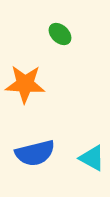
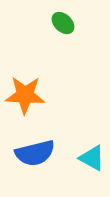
green ellipse: moved 3 px right, 11 px up
orange star: moved 11 px down
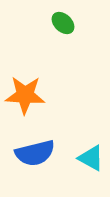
cyan triangle: moved 1 px left
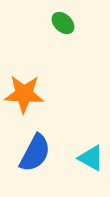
orange star: moved 1 px left, 1 px up
blue semicircle: rotated 48 degrees counterclockwise
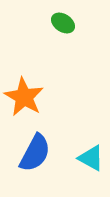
green ellipse: rotated 10 degrees counterclockwise
orange star: moved 3 px down; rotated 27 degrees clockwise
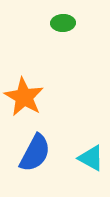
green ellipse: rotated 35 degrees counterclockwise
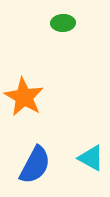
blue semicircle: moved 12 px down
